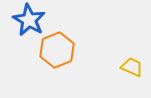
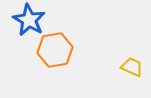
orange hexagon: moved 2 px left; rotated 12 degrees clockwise
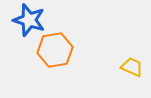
blue star: rotated 12 degrees counterclockwise
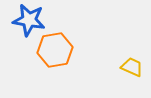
blue star: rotated 8 degrees counterclockwise
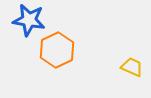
orange hexagon: moved 2 px right; rotated 16 degrees counterclockwise
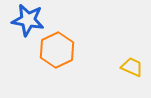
blue star: moved 1 px left
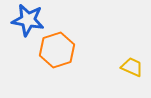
orange hexagon: rotated 8 degrees clockwise
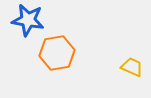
orange hexagon: moved 3 px down; rotated 8 degrees clockwise
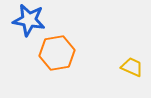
blue star: moved 1 px right
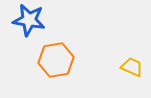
orange hexagon: moved 1 px left, 7 px down
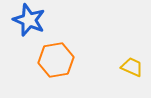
blue star: rotated 12 degrees clockwise
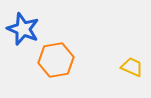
blue star: moved 6 px left, 9 px down
